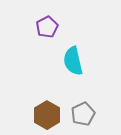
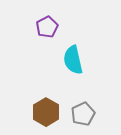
cyan semicircle: moved 1 px up
brown hexagon: moved 1 px left, 3 px up
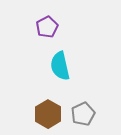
cyan semicircle: moved 13 px left, 6 px down
brown hexagon: moved 2 px right, 2 px down
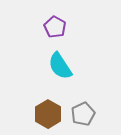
purple pentagon: moved 8 px right; rotated 15 degrees counterclockwise
cyan semicircle: rotated 20 degrees counterclockwise
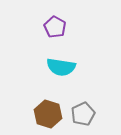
cyan semicircle: moved 1 px right, 1 px down; rotated 48 degrees counterclockwise
brown hexagon: rotated 12 degrees counterclockwise
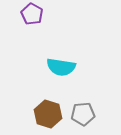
purple pentagon: moved 23 px left, 13 px up
gray pentagon: rotated 20 degrees clockwise
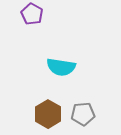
brown hexagon: rotated 12 degrees clockwise
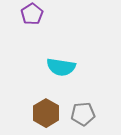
purple pentagon: rotated 10 degrees clockwise
brown hexagon: moved 2 px left, 1 px up
